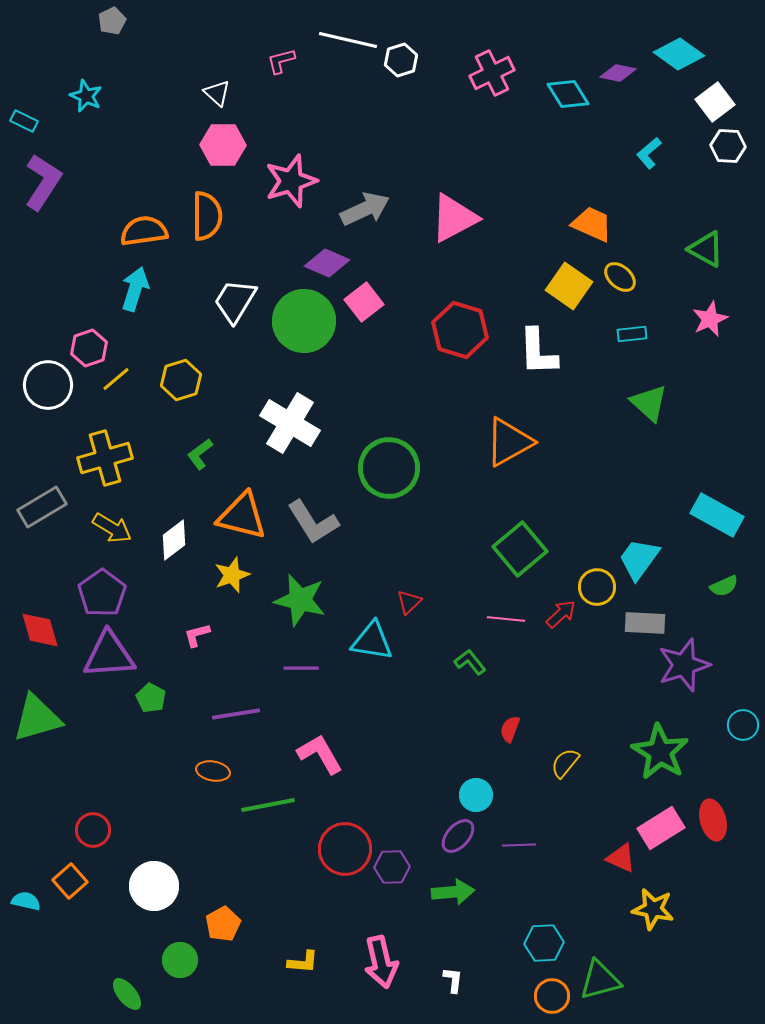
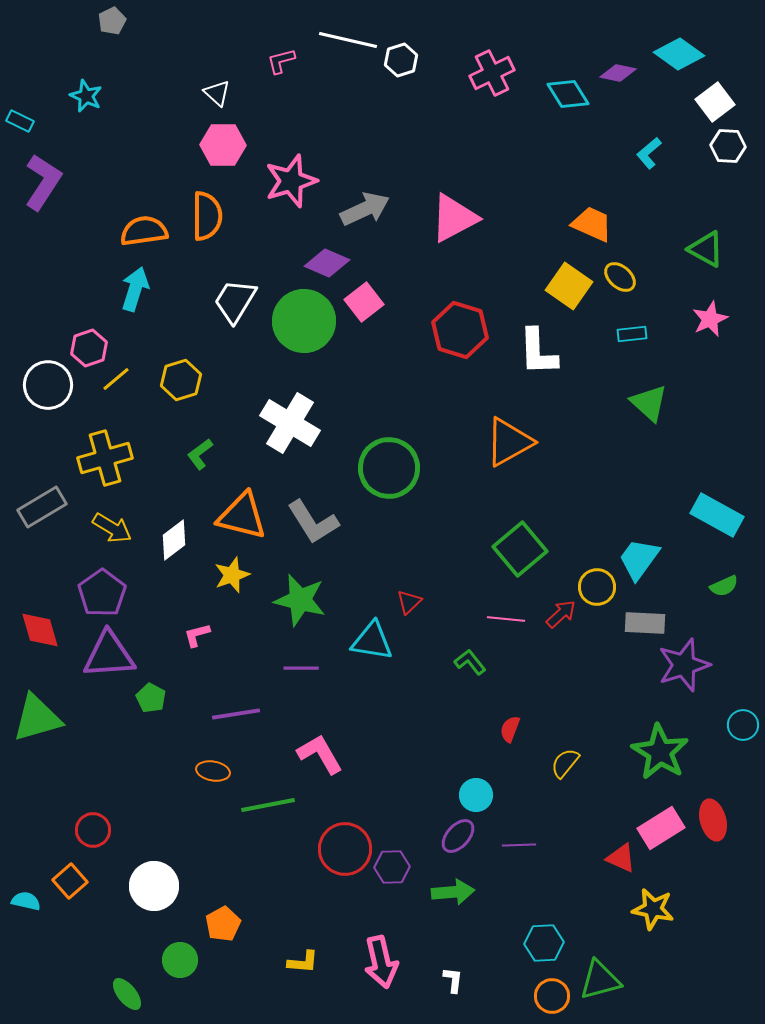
cyan rectangle at (24, 121): moved 4 px left
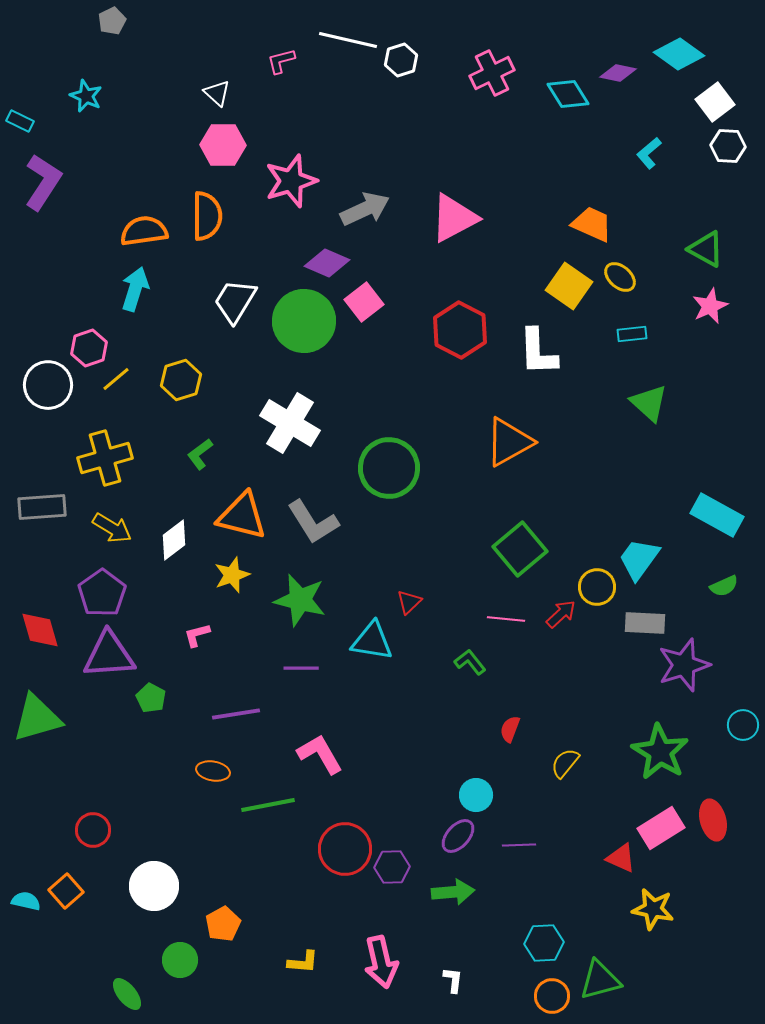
pink star at (710, 319): moved 13 px up
red hexagon at (460, 330): rotated 10 degrees clockwise
gray rectangle at (42, 507): rotated 27 degrees clockwise
orange square at (70, 881): moved 4 px left, 10 px down
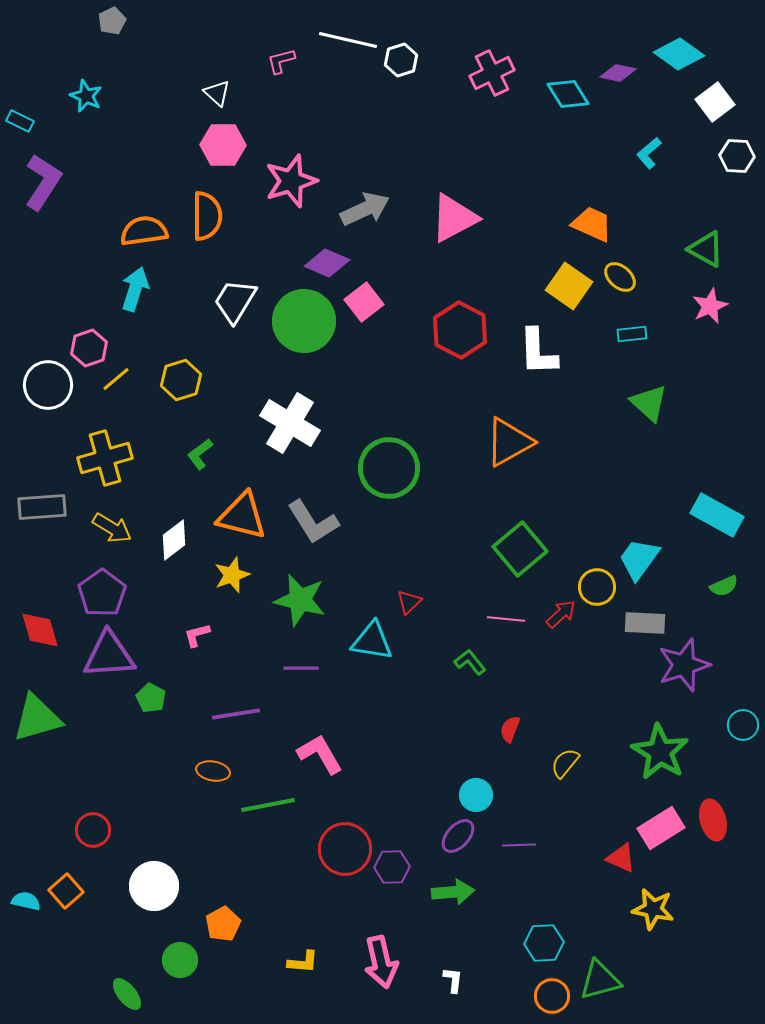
white hexagon at (728, 146): moved 9 px right, 10 px down
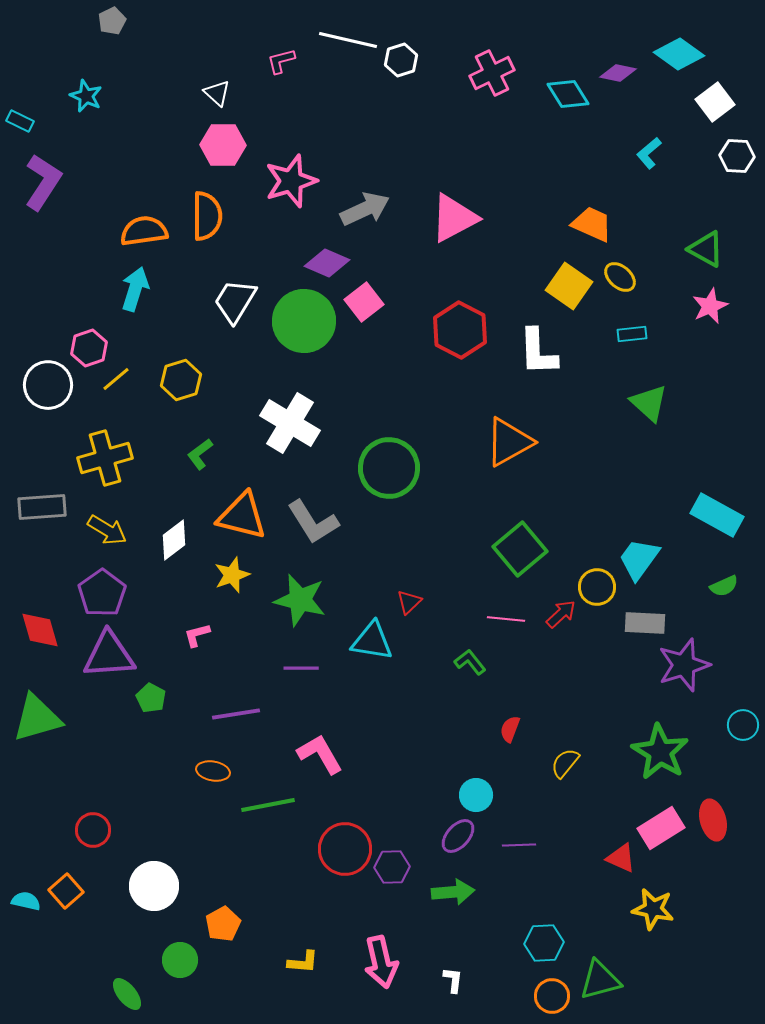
yellow arrow at (112, 528): moved 5 px left, 2 px down
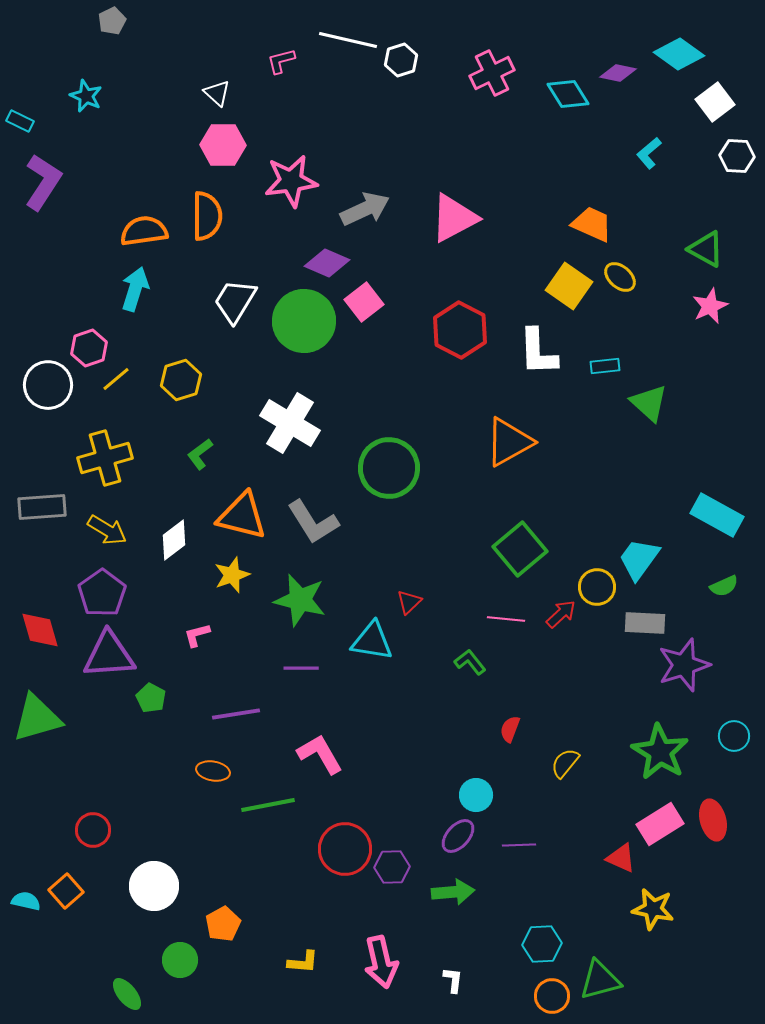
pink star at (291, 181): rotated 10 degrees clockwise
cyan rectangle at (632, 334): moved 27 px left, 32 px down
cyan circle at (743, 725): moved 9 px left, 11 px down
pink rectangle at (661, 828): moved 1 px left, 4 px up
cyan hexagon at (544, 943): moved 2 px left, 1 px down
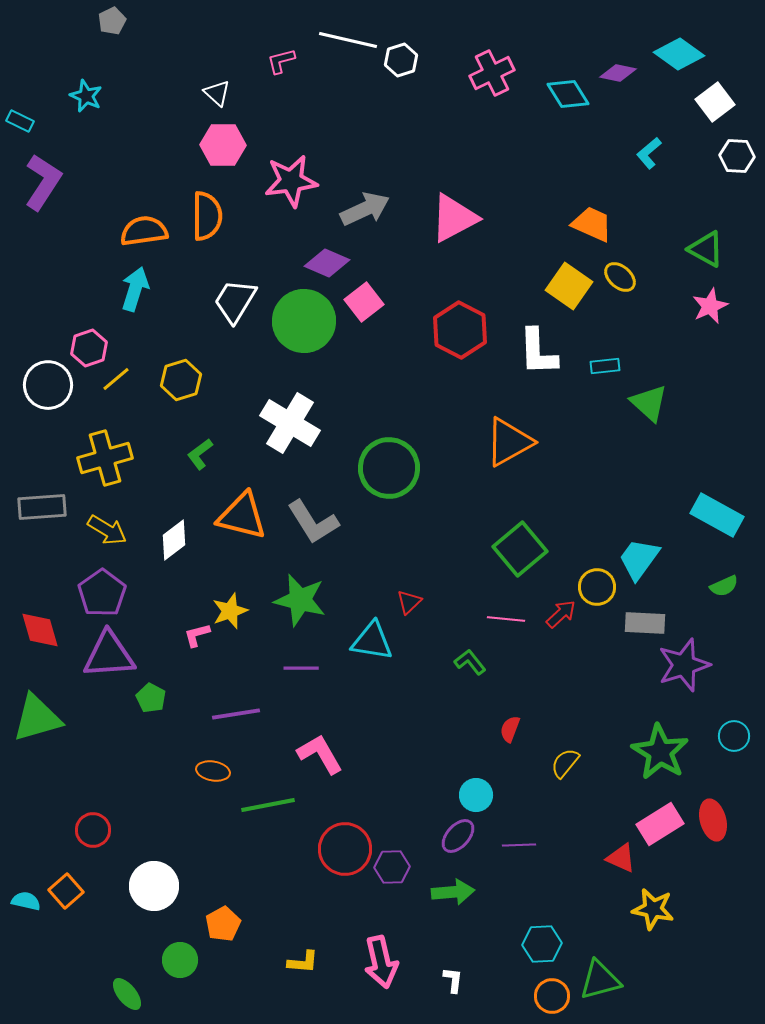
yellow star at (232, 575): moved 2 px left, 36 px down
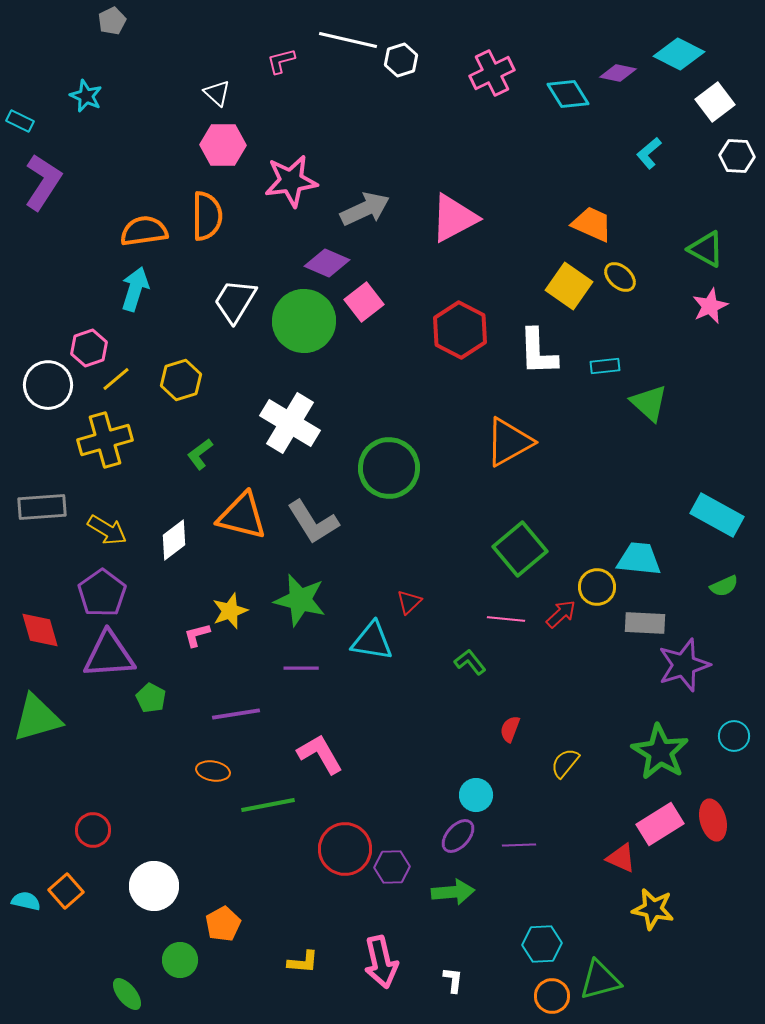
cyan diamond at (679, 54): rotated 9 degrees counterclockwise
yellow cross at (105, 458): moved 18 px up
cyan trapezoid at (639, 559): rotated 60 degrees clockwise
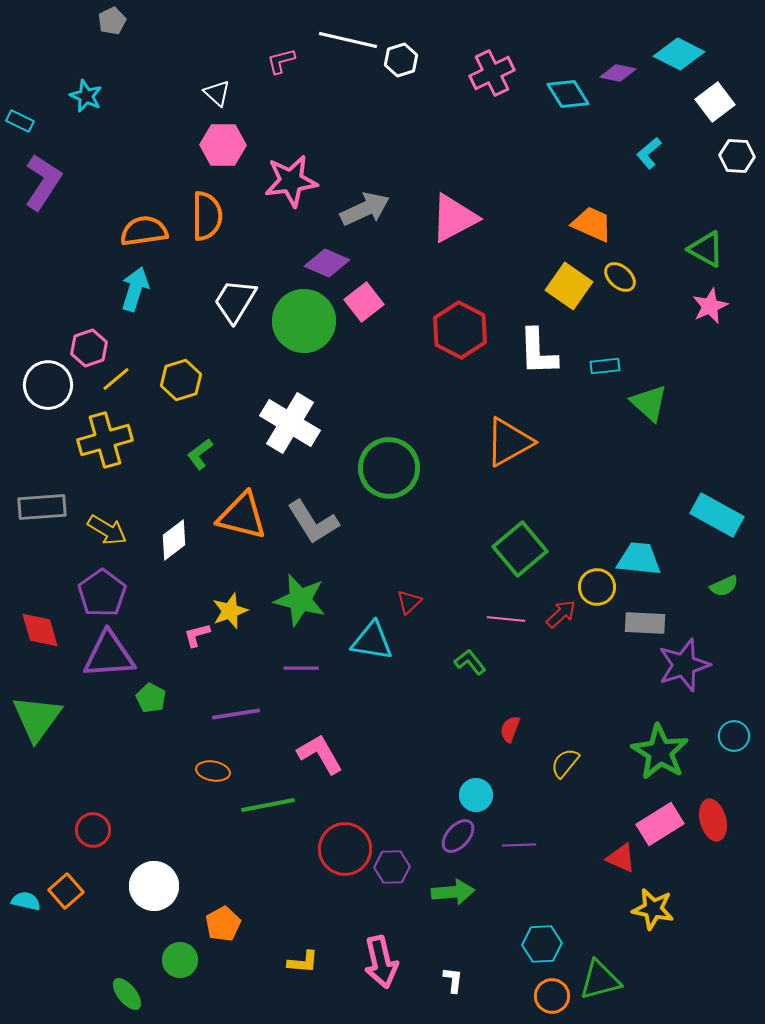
green triangle at (37, 718): rotated 38 degrees counterclockwise
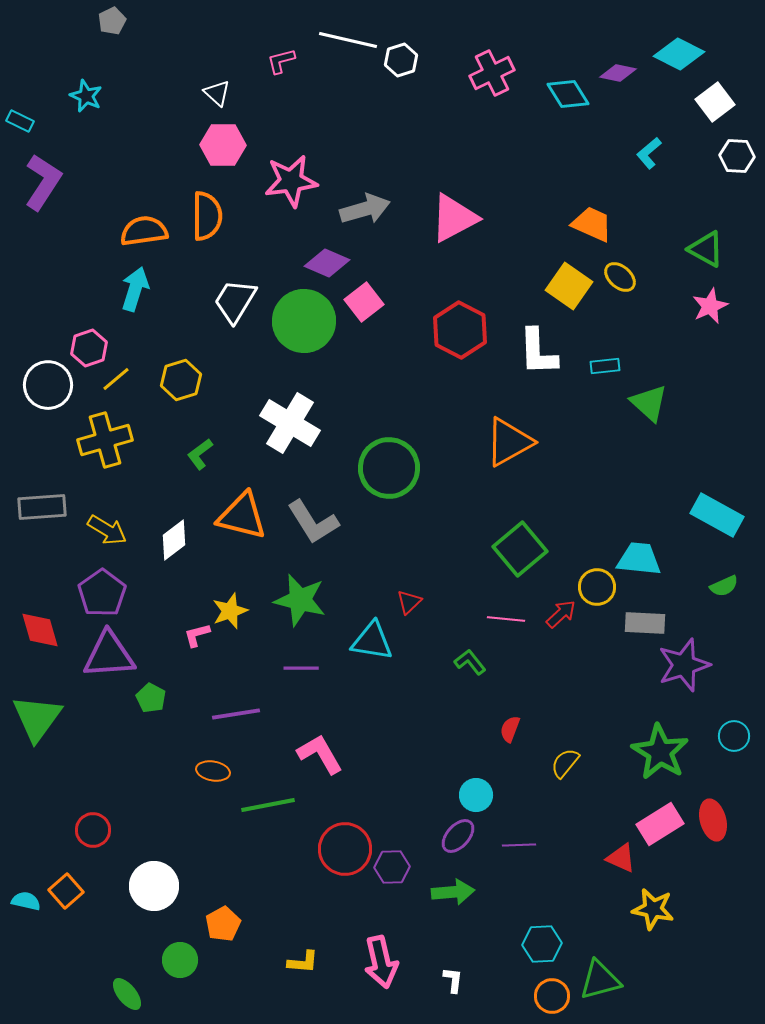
gray arrow at (365, 209): rotated 9 degrees clockwise
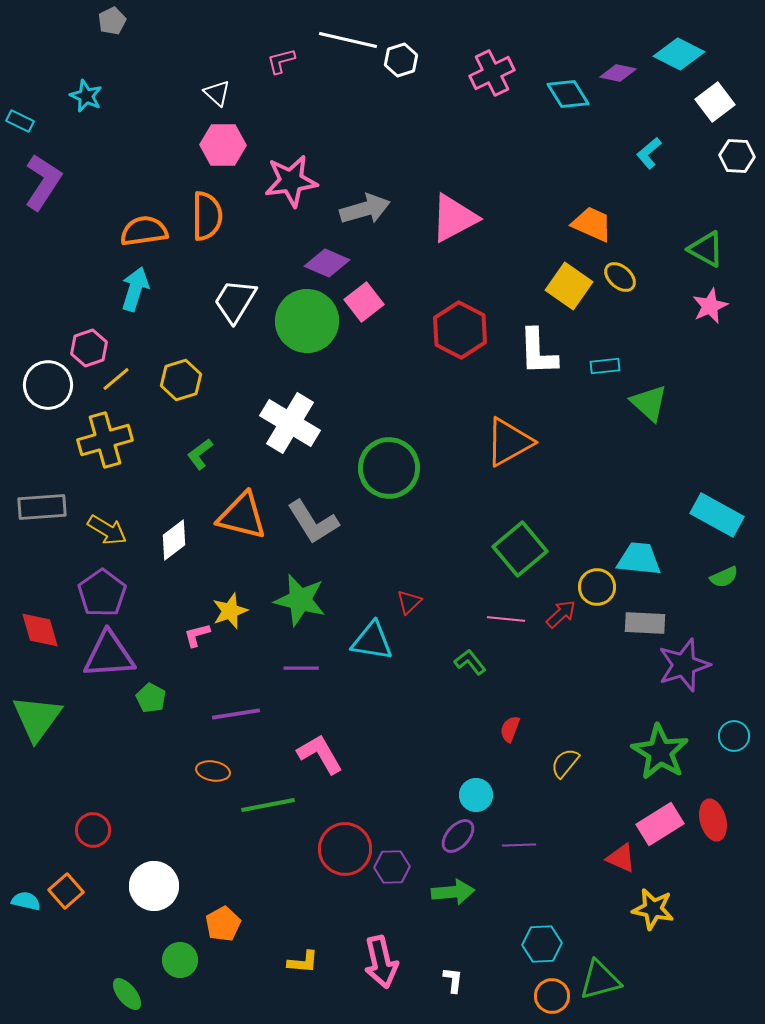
green circle at (304, 321): moved 3 px right
green semicircle at (724, 586): moved 9 px up
